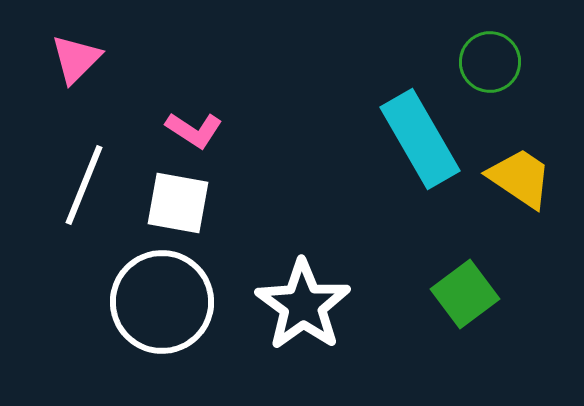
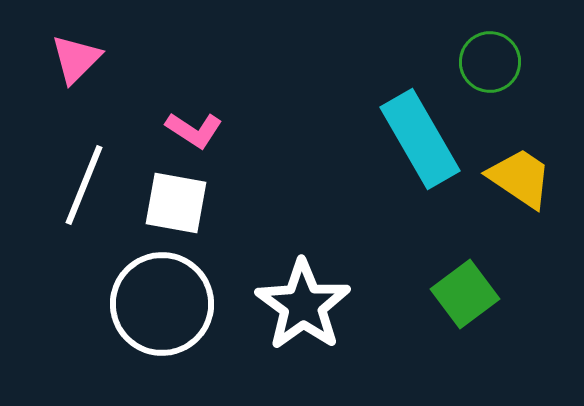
white square: moved 2 px left
white circle: moved 2 px down
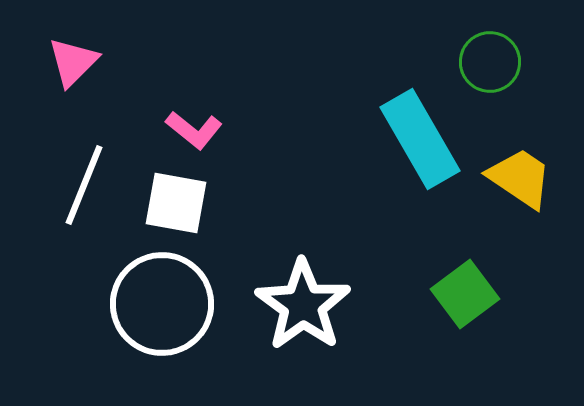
pink triangle: moved 3 px left, 3 px down
pink L-shape: rotated 6 degrees clockwise
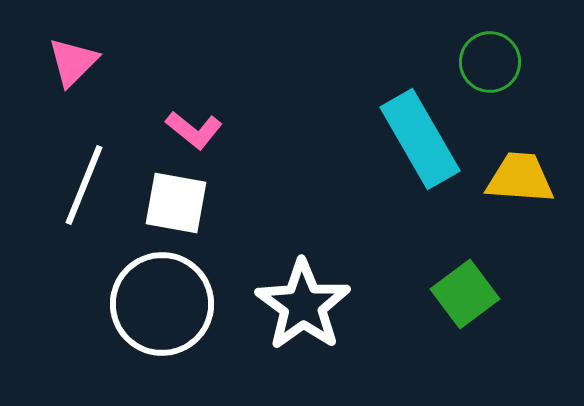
yellow trapezoid: rotated 30 degrees counterclockwise
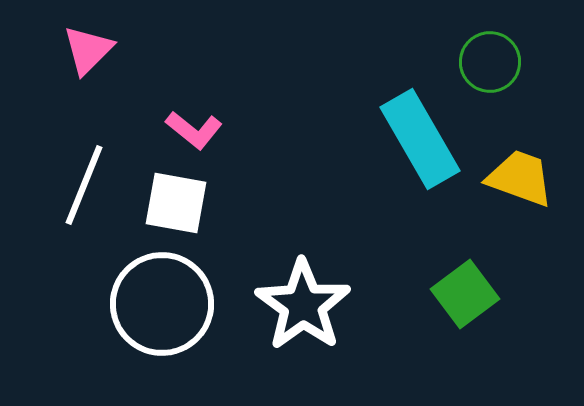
pink triangle: moved 15 px right, 12 px up
yellow trapezoid: rotated 16 degrees clockwise
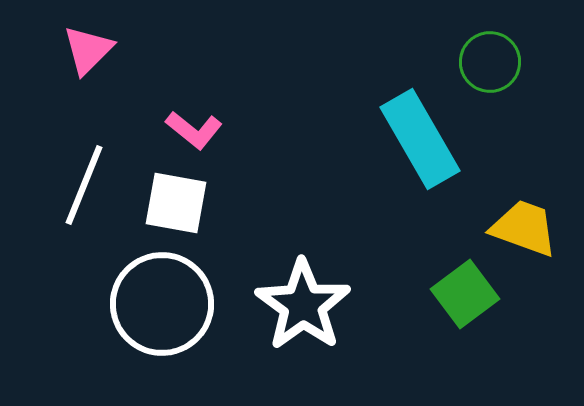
yellow trapezoid: moved 4 px right, 50 px down
